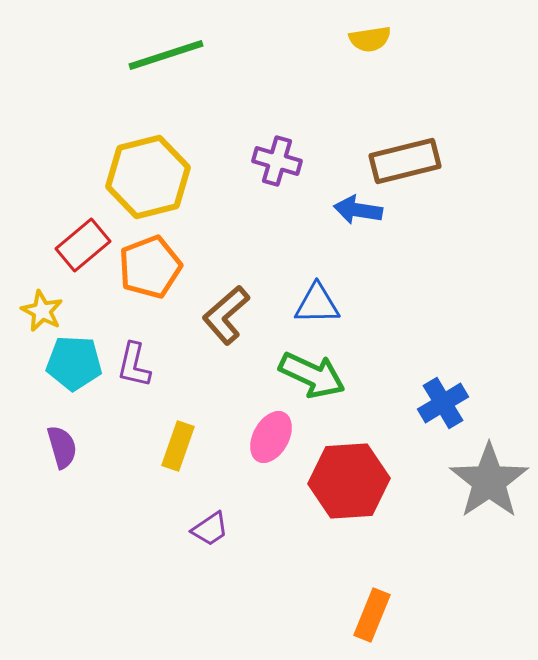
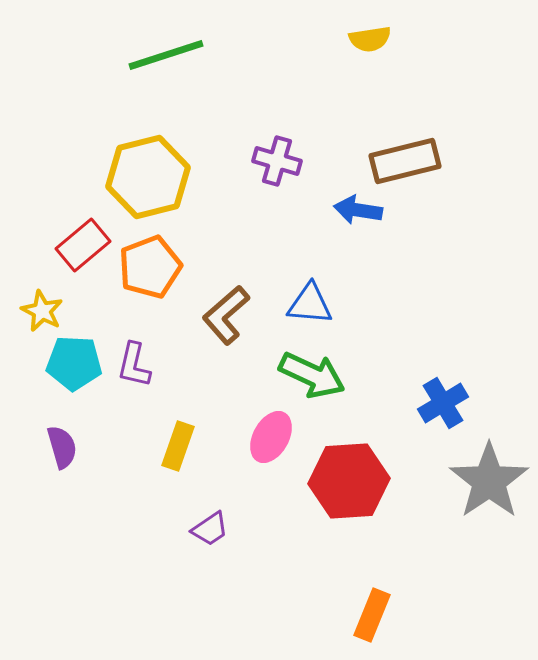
blue triangle: moved 7 px left; rotated 6 degrees clockwise
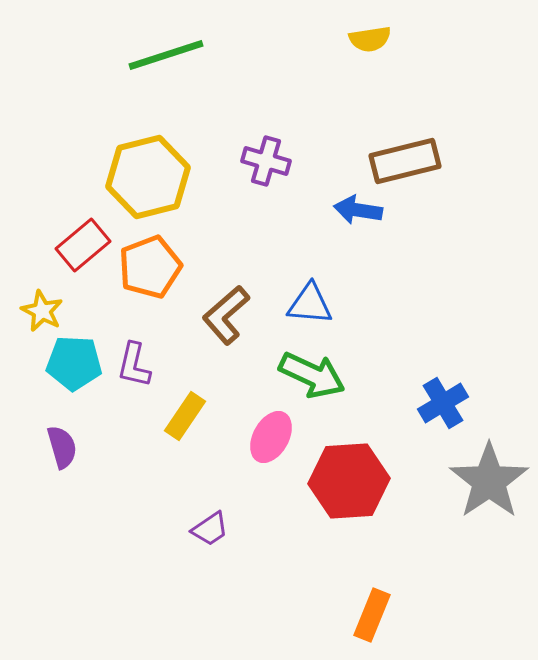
purple cross: moved 11 px left
yellow rectangle: moved 7 px right, 30 px up; rotated 15 degrees clockwise
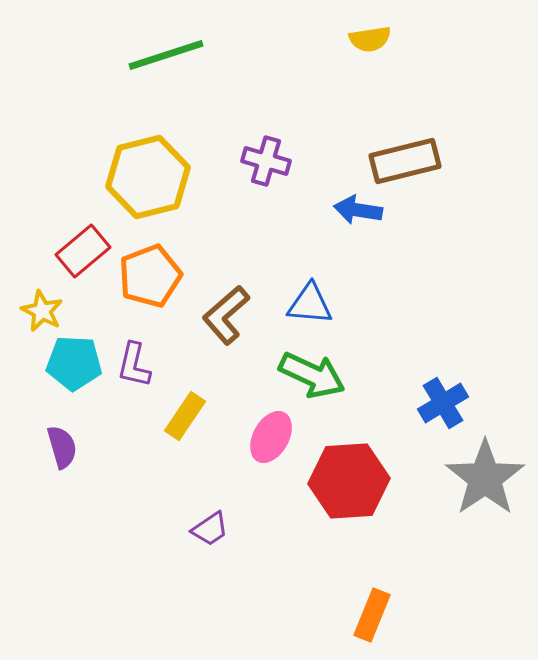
red rectangle: moved 6 px down
orange pentagon: moved 9 px down
gray star: moved 4 px left, 3 px up
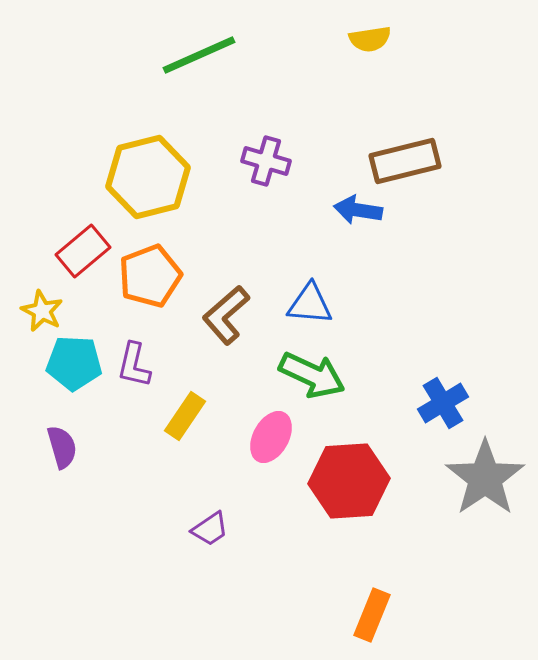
green line: moved 33 px right; rotated 6 degrees counterclockwise
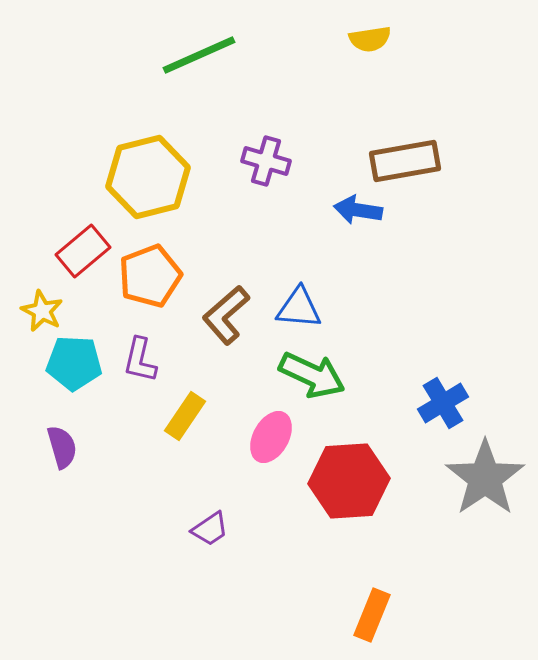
brown rectangle: rotated 4 degrees clockwise
blue triangle: moved 11 px left, 4 px down
purple L-shape: moved 6 px right, 5 px up
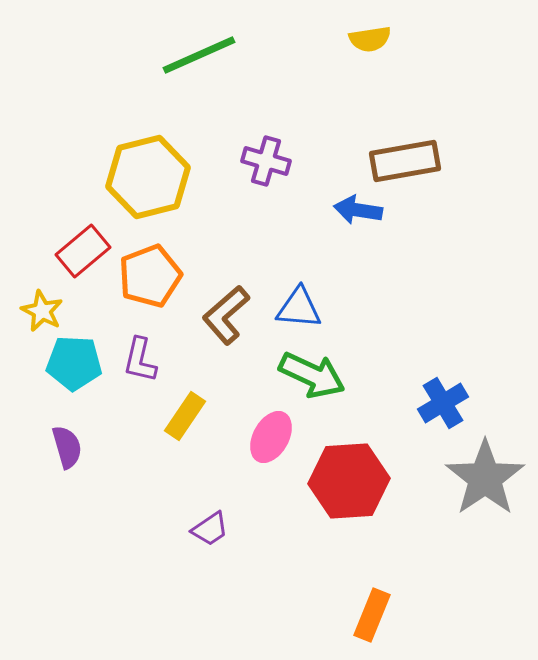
purple semicircle: moved 5 px right
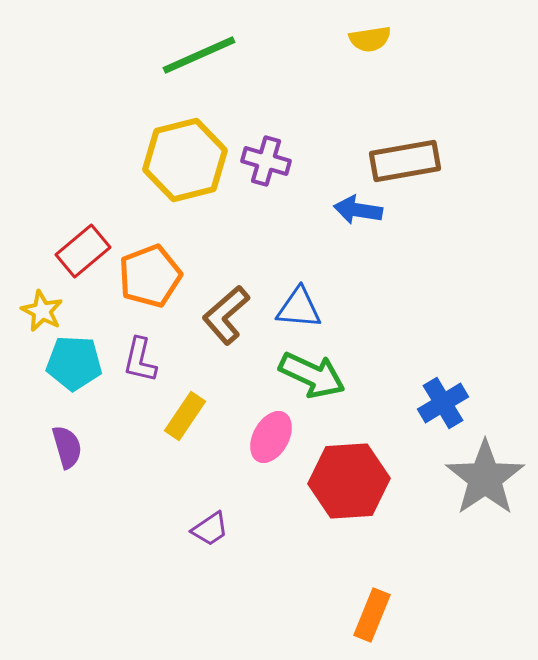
yellow hexagon: moved 37 px right, 17 px up
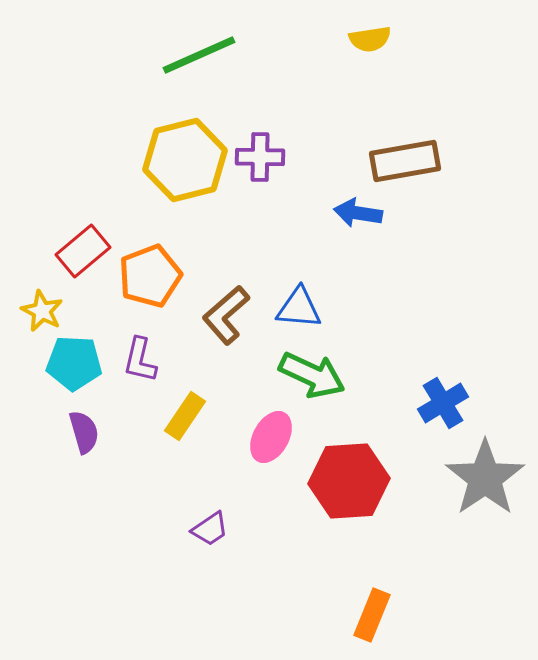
purple cross: moved 6 px left, 4 px up; rotated 15 degrees counterclockwise
blue arrow: moved 3 px down
purple semicircle: moved 17 px right, 15 px up
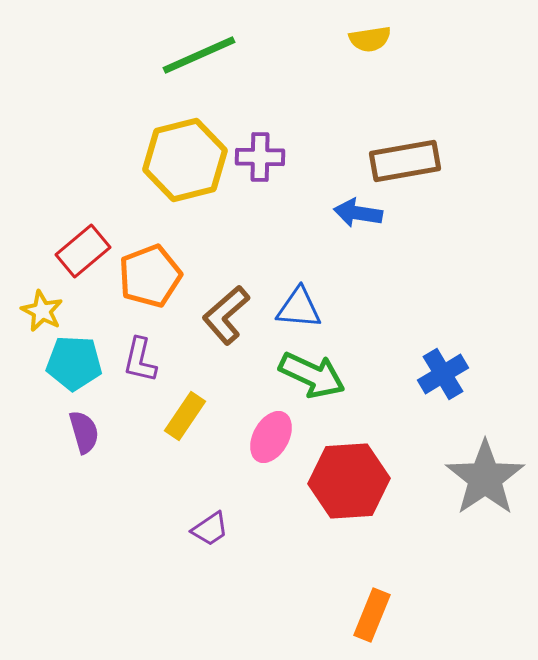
blue cross: moved 29 px up
